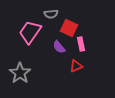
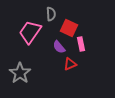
gray semicircle: rotated 88 degrees counterclockwise
red triangle: moved 6 px left, 2 px up
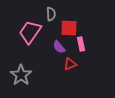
red square: rotated 24 degrees counterclockwise
gray star: moved 1 px right, 2 px down
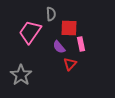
red triangle: rotated 24 degrees counterclockwise
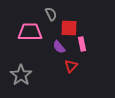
gray semicircle: rotated 24 degrees counterclockwise
pink trapezoid: rotated 55 degrees clockwise
pink rectangle: moved 1 px right
red triangle: moved 1 px right, 2 px down
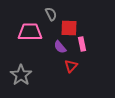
purple semicircle: moved 1 px right
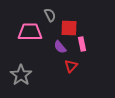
gray semicircle: moved 1 px left, 1 px down
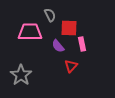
purple semicircle: moved 2 px left, 1 px up
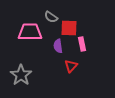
gray semicircle: moved 1 px right, 2 px down; rotated 152 degrees clockwise
purple semicircle: rotated 32 degrees clockwise
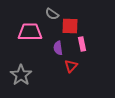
gray semicircle: moved 1 px right, 3 px up
red square: moved 1 px right, 2 px up
purple semicircle: moved 2 px down
